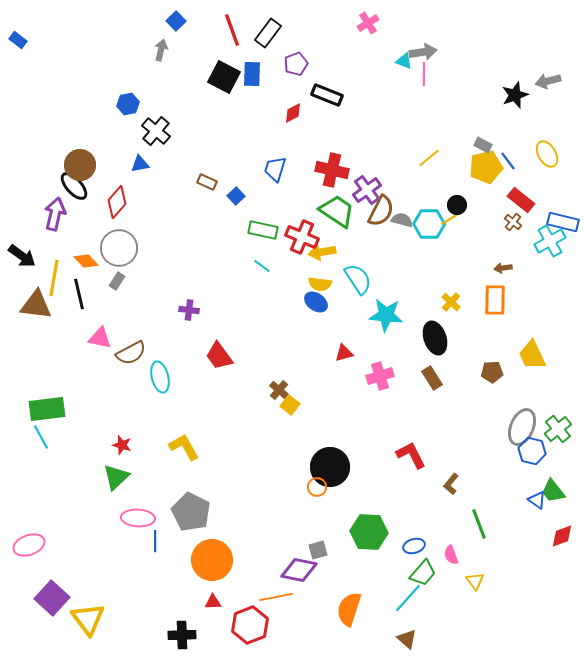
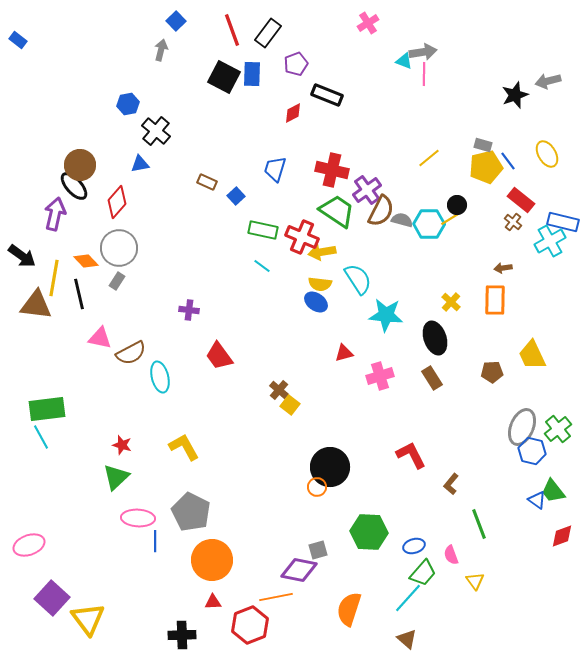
gray rectangle at (483, 145): rotated 12 degrees counterclockwise
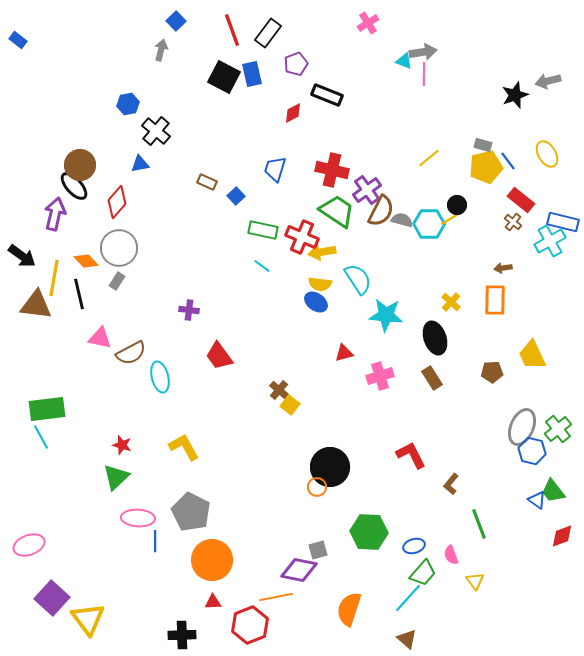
blue rectangle at (252, 74): rotated 15 degrees counterclockwise
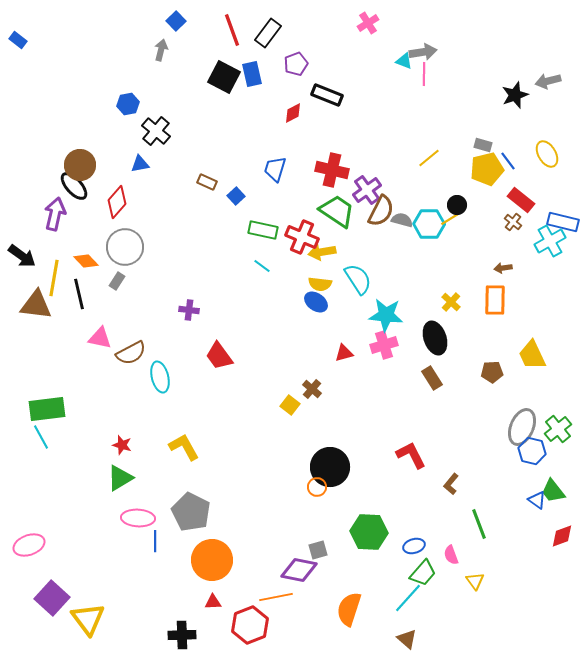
yellow pentagon at (486, 167): moved 1 px right, 2 px down
gray circle at (119, 248): moved 6 px right, 1 px up
pink cross at (380, 376): moved 4 px right, 31 px up
brown cross at (279, 390): moved 33 px right, 1 px up
green triangle at (116, 477): moved 4 px right, 1 px down; rotated 12 degrees clockwise
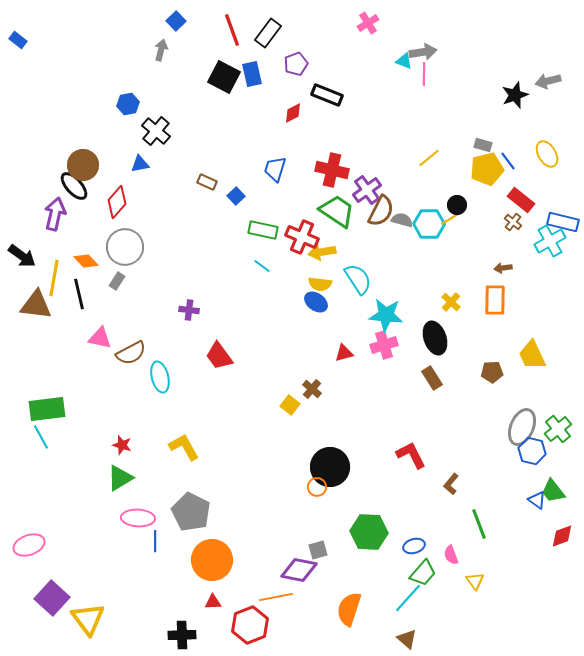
brown circle at (80, 165): moved 3 px right
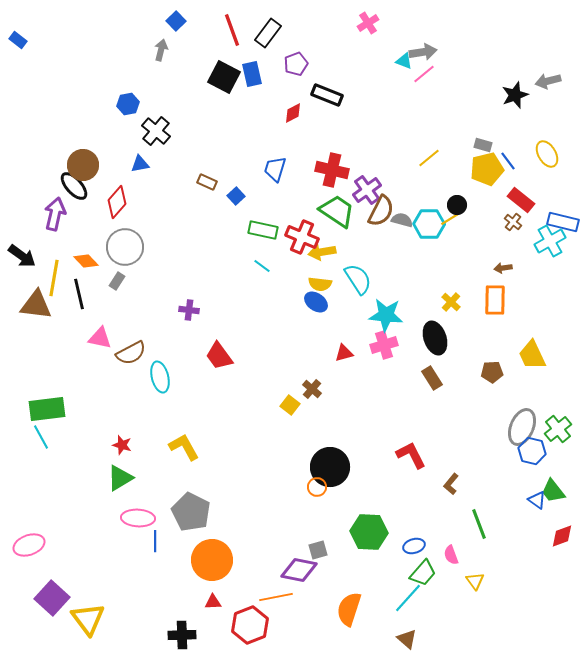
pink line at (424, 74): rotated 50 degrees clockwise
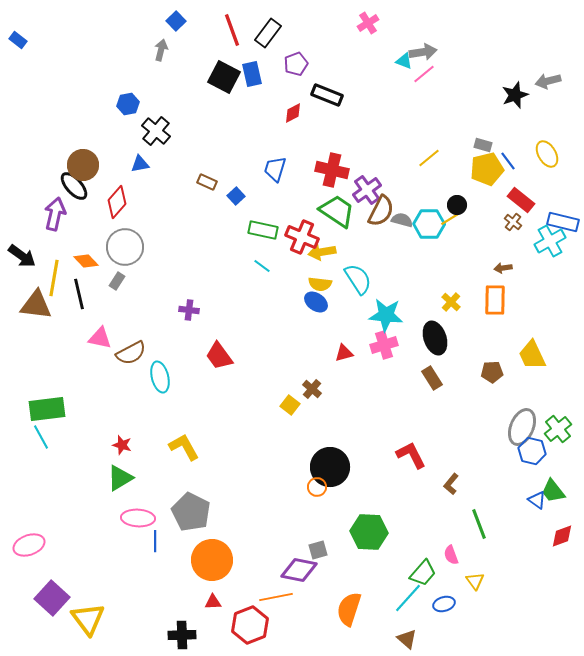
blue ellipse at (414, 546): moved 30 px right, 58 px down
